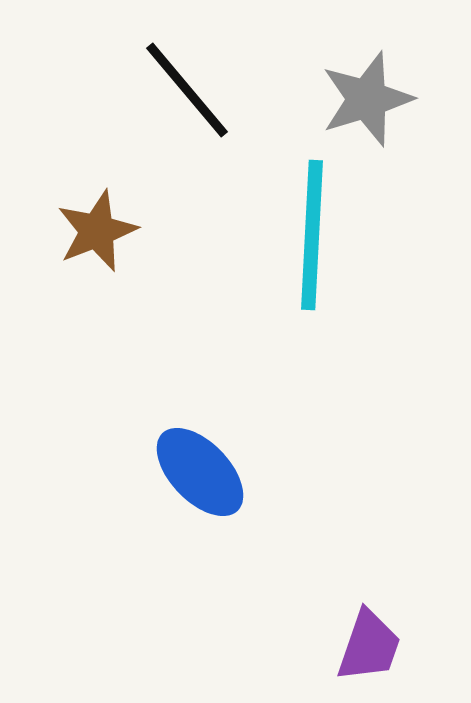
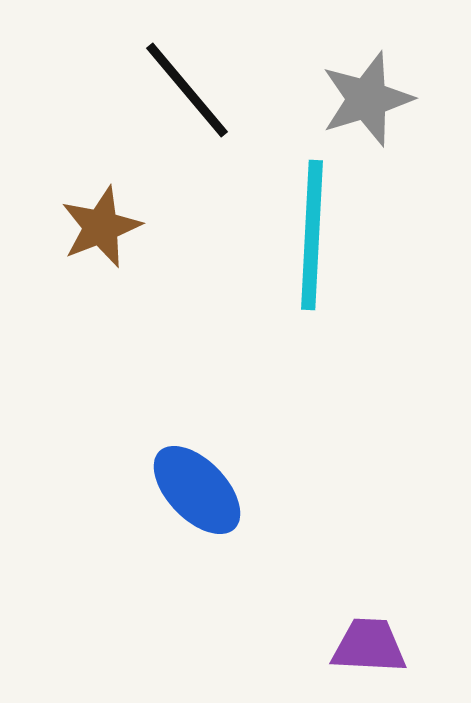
brown star: moved 4 px right, 4 px up
blue ellipse: moved 3 px left, 18 px down
purple trapezoid: rotated 106 degrees counterclockwise
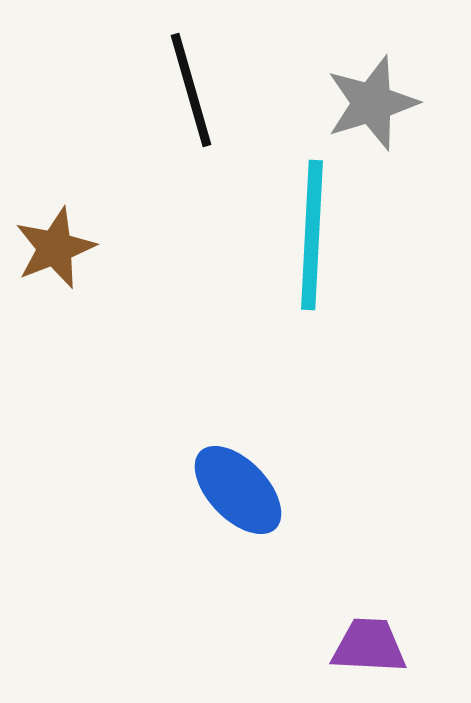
black line: moved 4 px right; rotated 24 degrees clockwise
gray star: moved 5 px right, 4 px down
brown star: moved 46 px left, 21 px down
blue ellipse: moved 41 px right
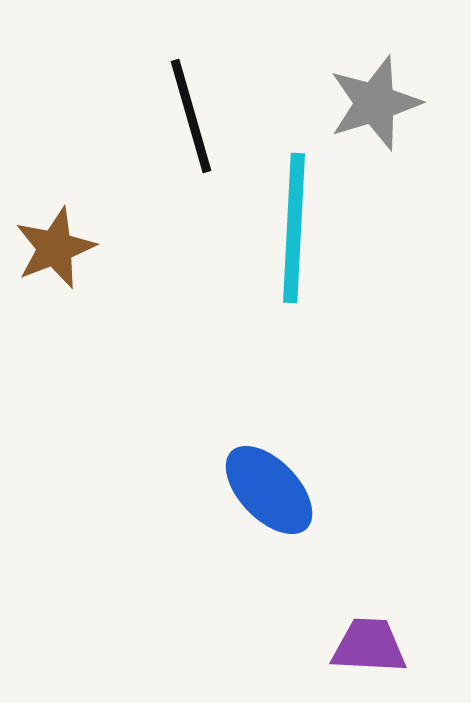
black line: moved 26 px down
gray star: moved 3 px right
cyan line: moved 18 px left, 7 px up
blue ellipse: moved 31 px right
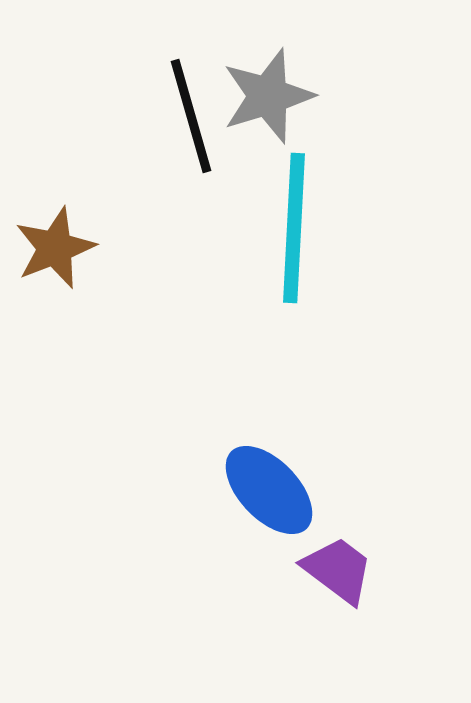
gray star: moved 107 px left, 7 px up
purple trapezoid: moved 31 px left, 76 px up; rotated 34 degrees clockwise
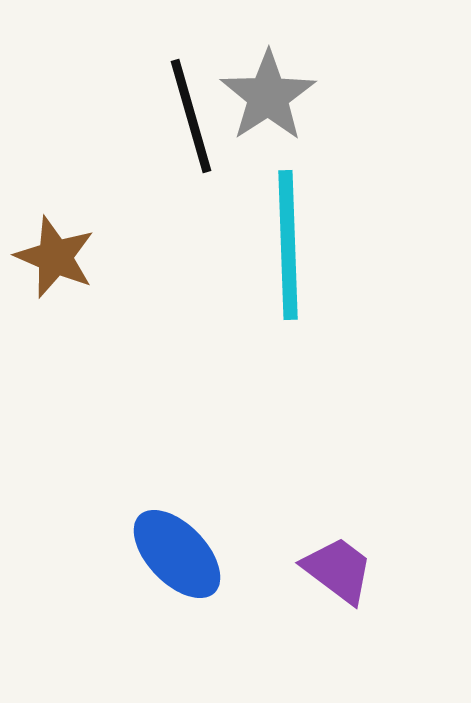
gray star: rotated 16 degrees counterclockwise
cyan line: moved 6 px left, 17 px down; rotated 5 degrees counterclockwise
brown star: moved 9 px down; rotated 28 degrees counterclockwise
blue ellipse: moved 92 px left, 64 px down
